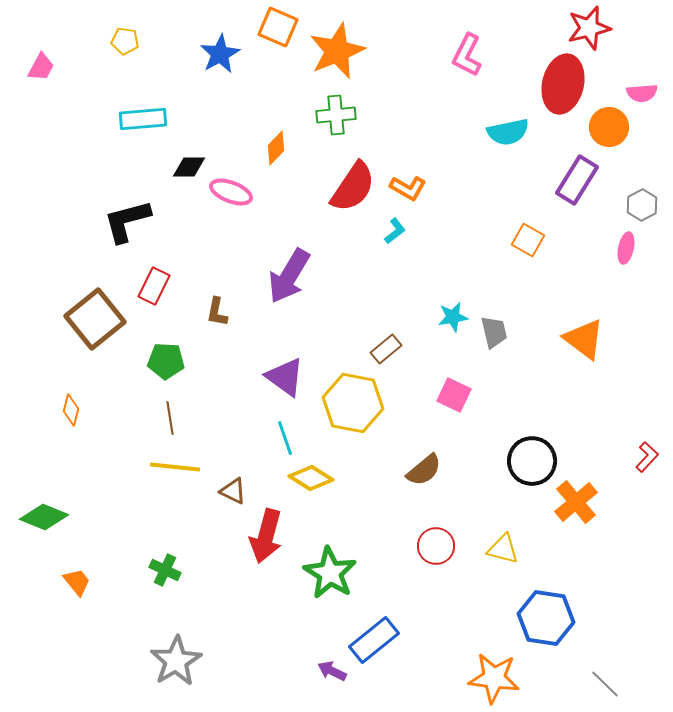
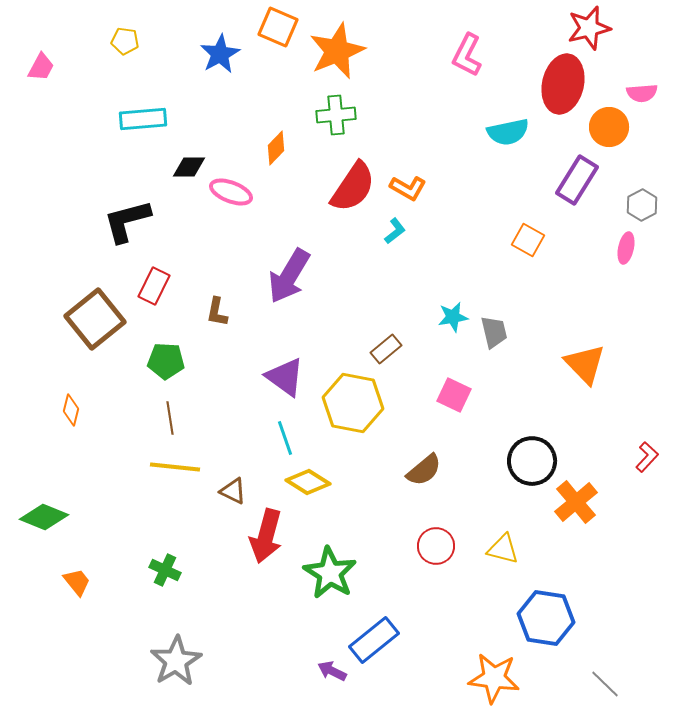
orange triangle at (584, 339): moved 1 px right, 25 px down; rotated 9 degrees clockwise
yellow diamond at (311, 478): moved 3 px left, 4 px down
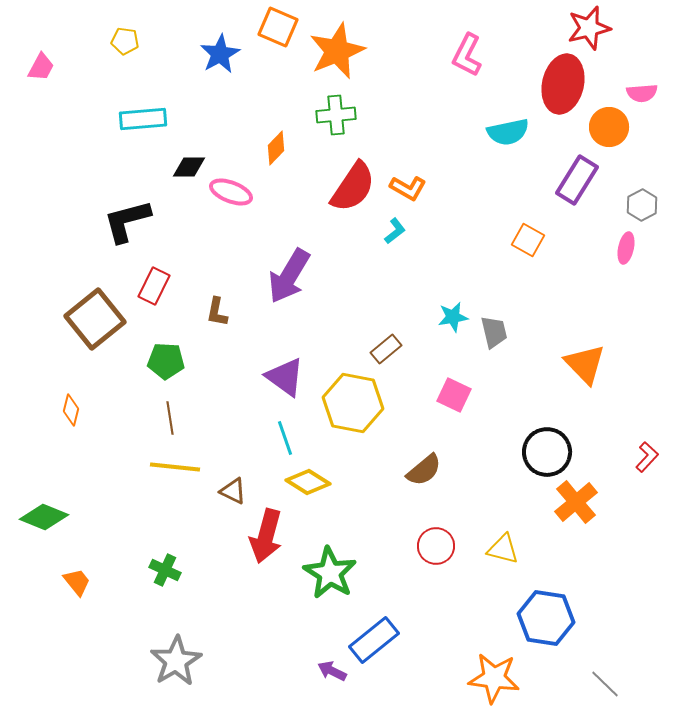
black circle at (532, 461): moved 15 px right, 9 px up
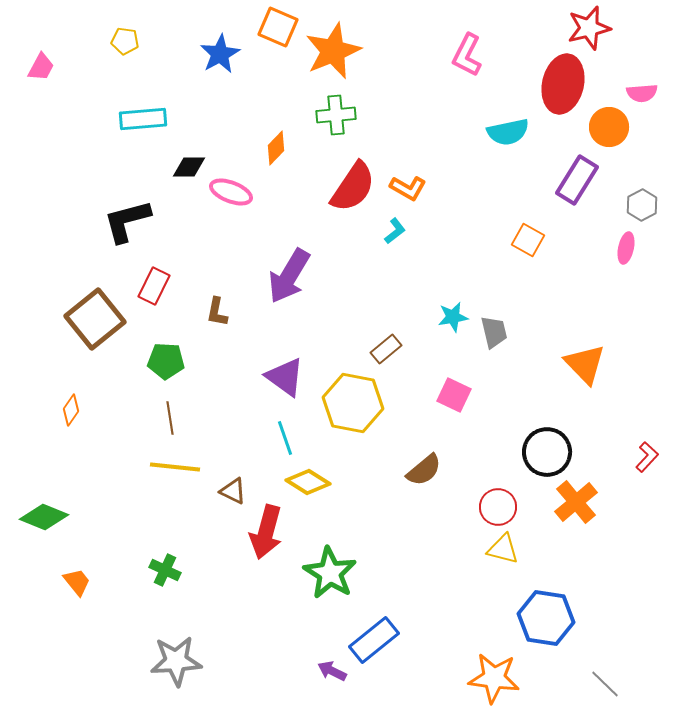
orange star at (337, 51): moved 4 px left
orange diamond at (71, 410): rotated 20 degrees clockwise
red arrow at (266, 536): moved 4 px up
red circle at (436, 546): moved 62 px right, 39 px up
gray star at (176, 661): rotated 27 degrees clockwise
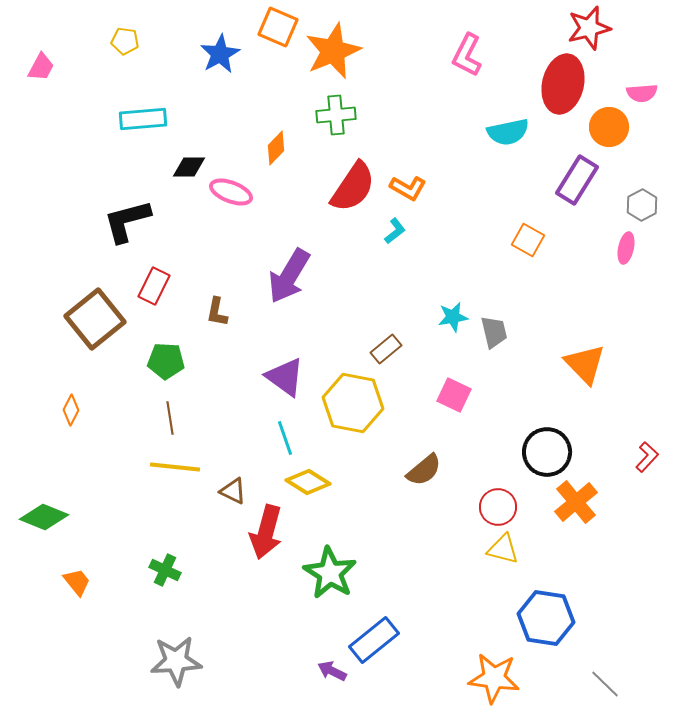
orange diamond at (71, 410): rotated 8 degrees counterclockwise
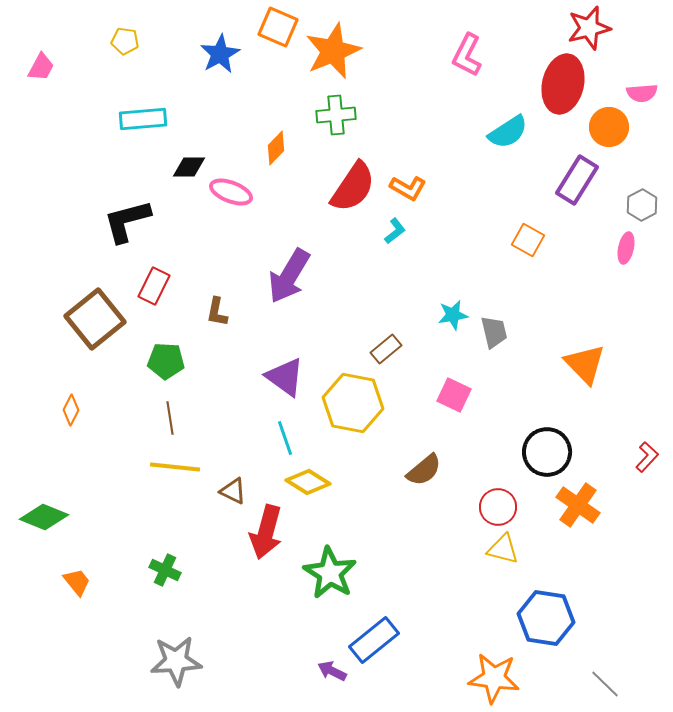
cyan semicircle at (508, 132): rotated 21 degrees counterclockwise
cyan star at (453, 317): moved 2 px up
orange cross at (576, 502): moved 2 px right, 3 px down; rotated 15 degrees counterclockwise
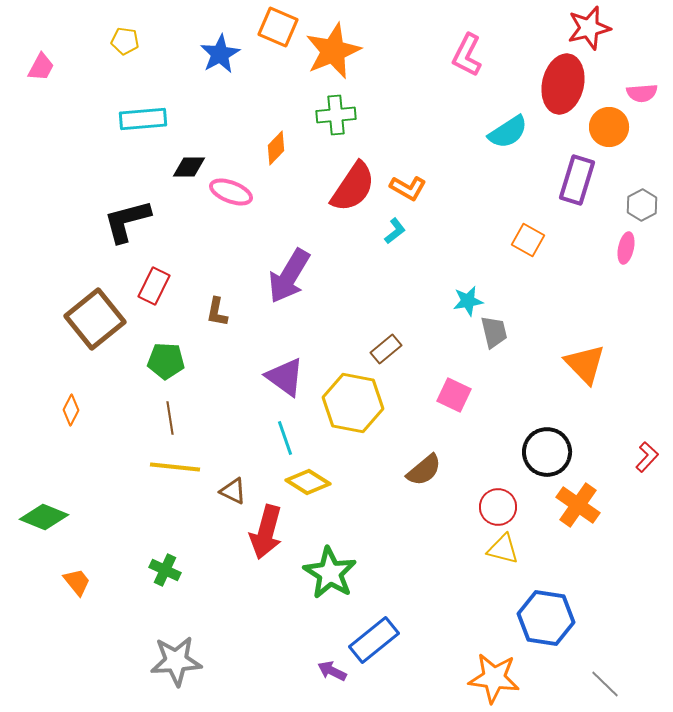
purple rectangle at (577, 180): rotated 15 degrees counterclockwise
cyan star at (453, 315): moved 15 px right, 14 px up
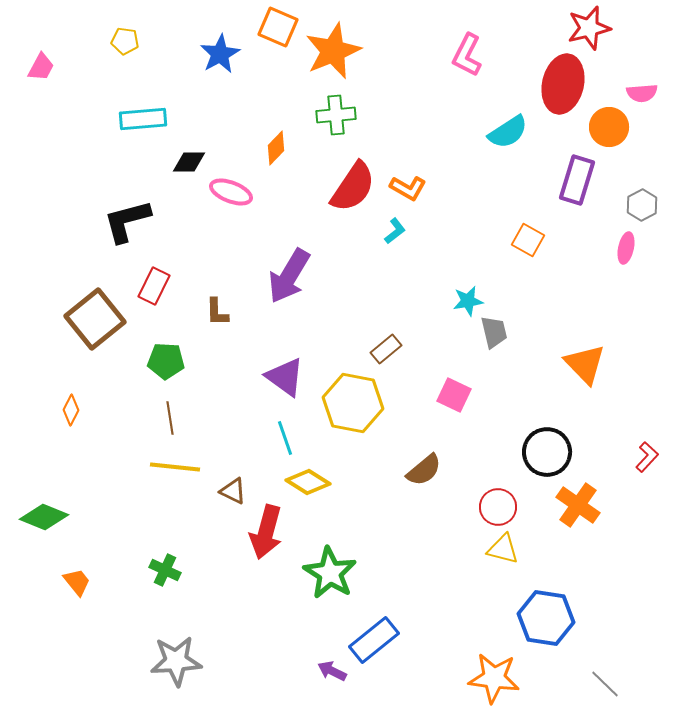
black diamond at (189, 167): moved 5 px up
brown L-shape at (217, 312): rotated 12 degrees counterclockwise
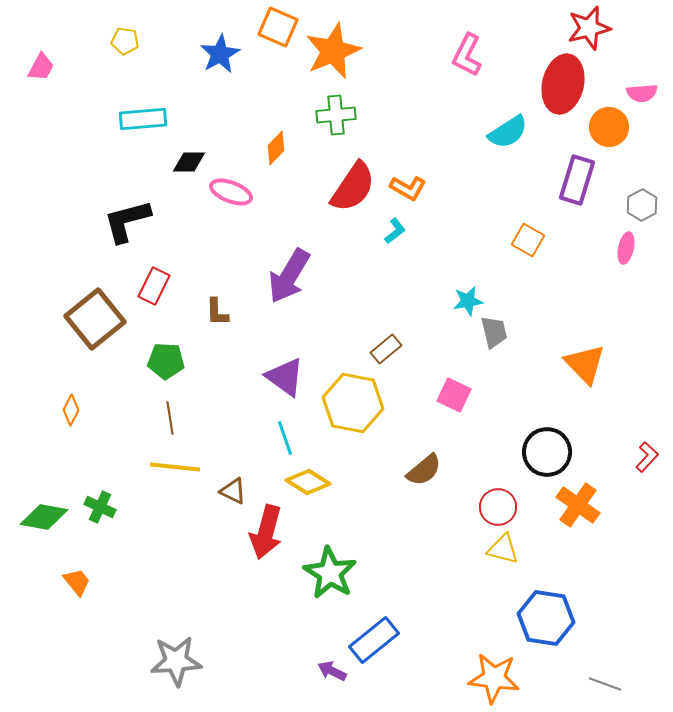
green diamond at (44, 517): rotated 12 degrees counterclockwise
green cross at (165, 570): moved 65 px left, 63 px up
gray line at (605, 684): rotated 24 degrees counterclockwise
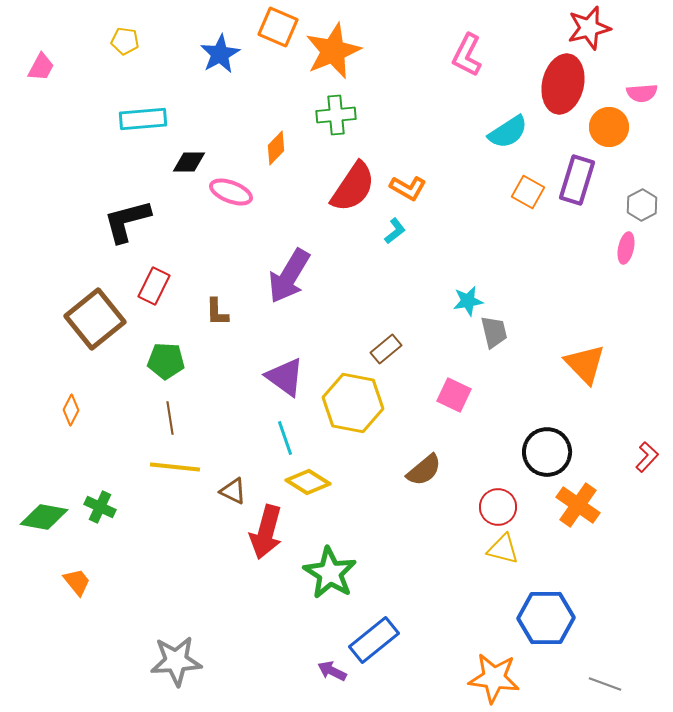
orange square at (528, 240): moved 48 px up
blue hexagon at (546, 618): rotated 10 degrees counterclockwise
